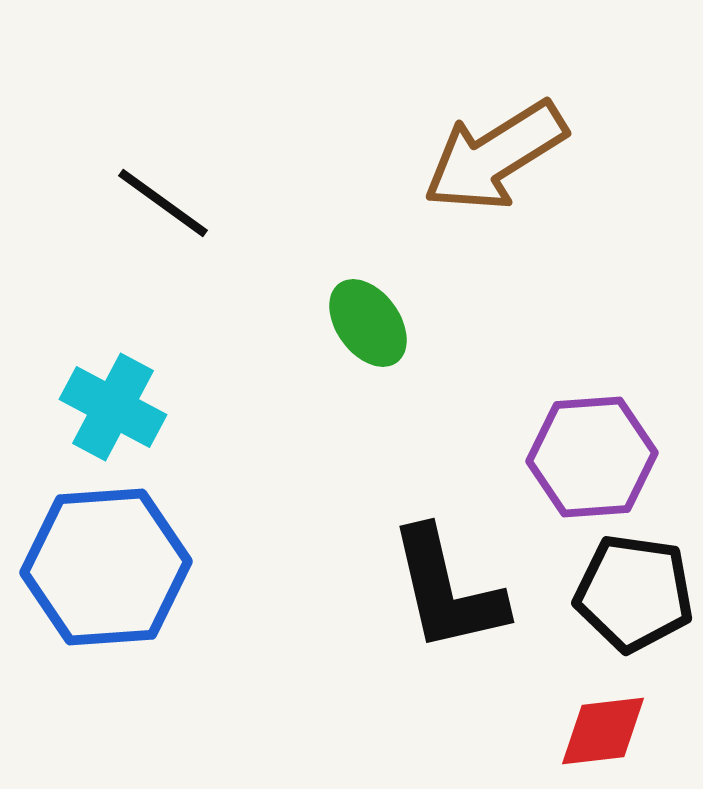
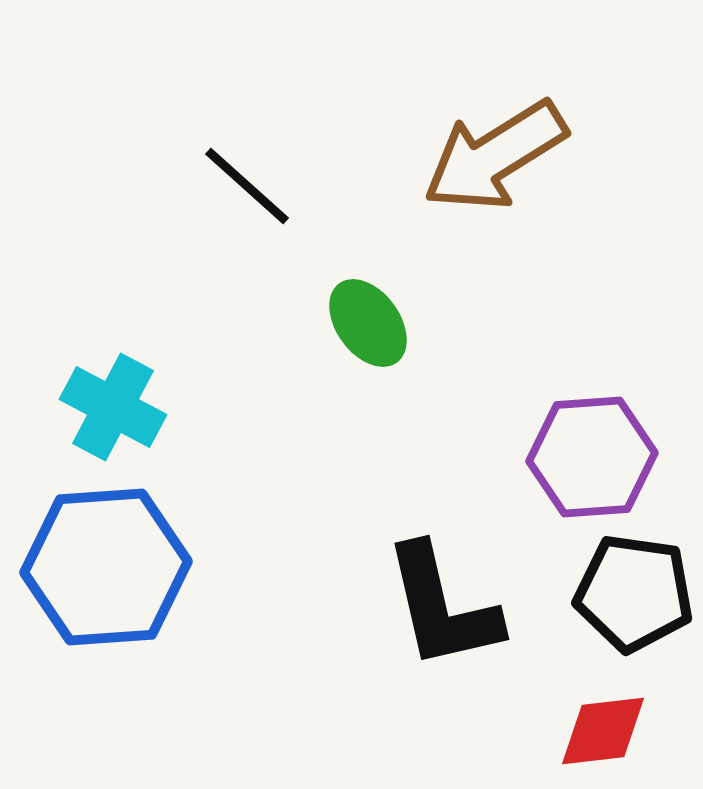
black line: moved 84 px right, 17 px up; rotated 6 degrees clockwise
black L-shape: moved 5 px left, 17 px down
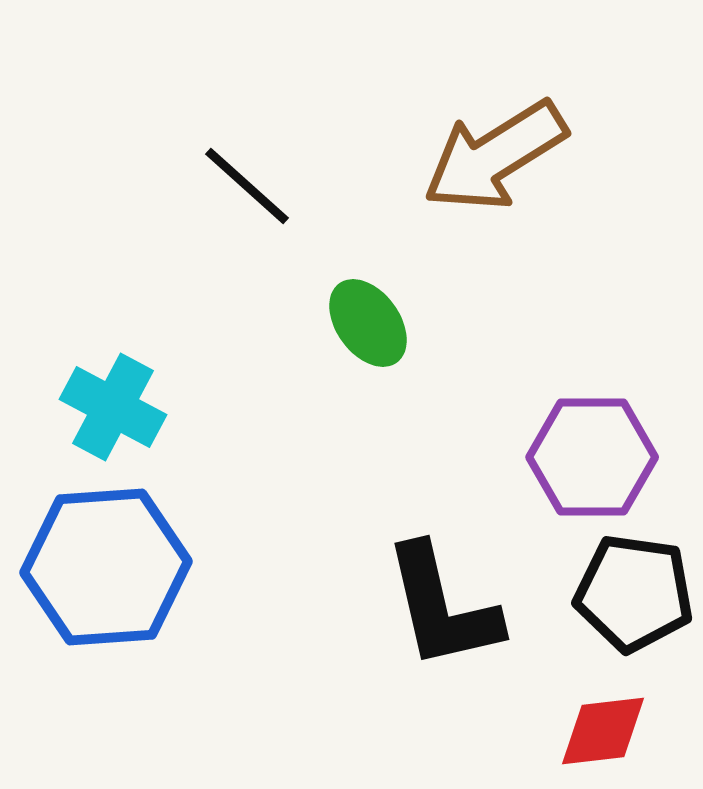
purple hexagon: rotated 4 degrees clockwise
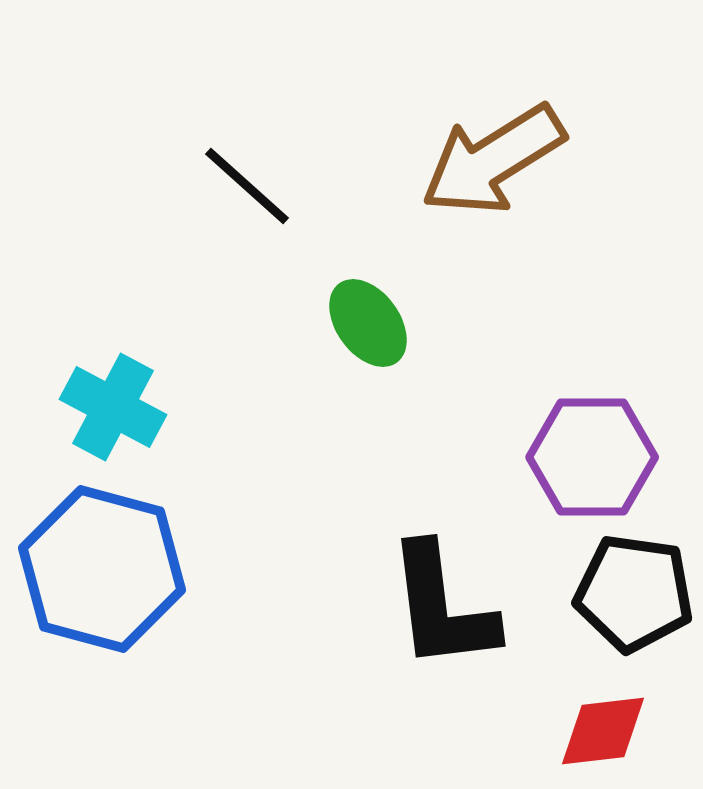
brown arrow: moved 2 px left, 4 px down
blue hexagon: moved 4 px left, 2 px down; rotated 19 degrees clockwise
black L-shape: rotated 6 degrees clockwise
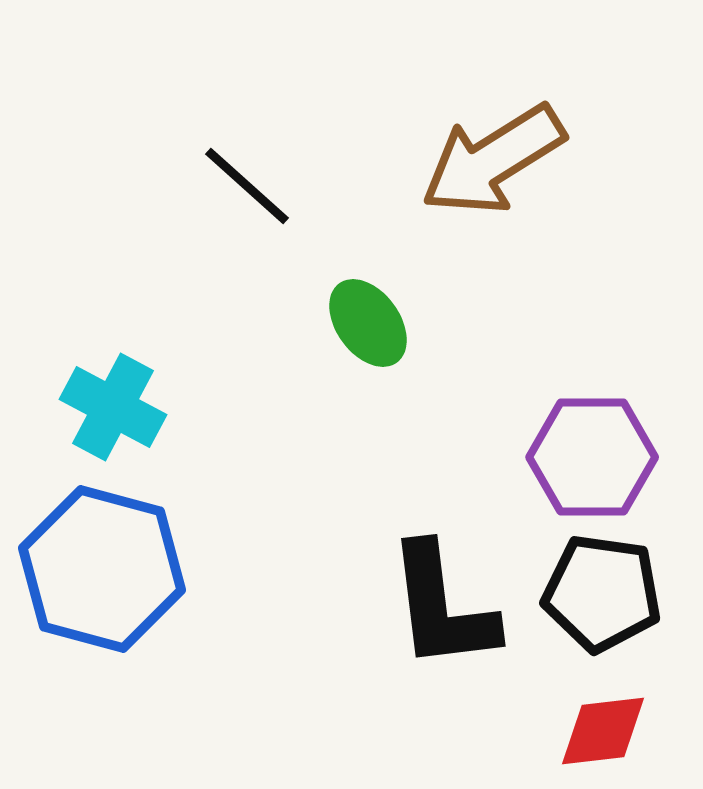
black pentagon: moved 32 px left
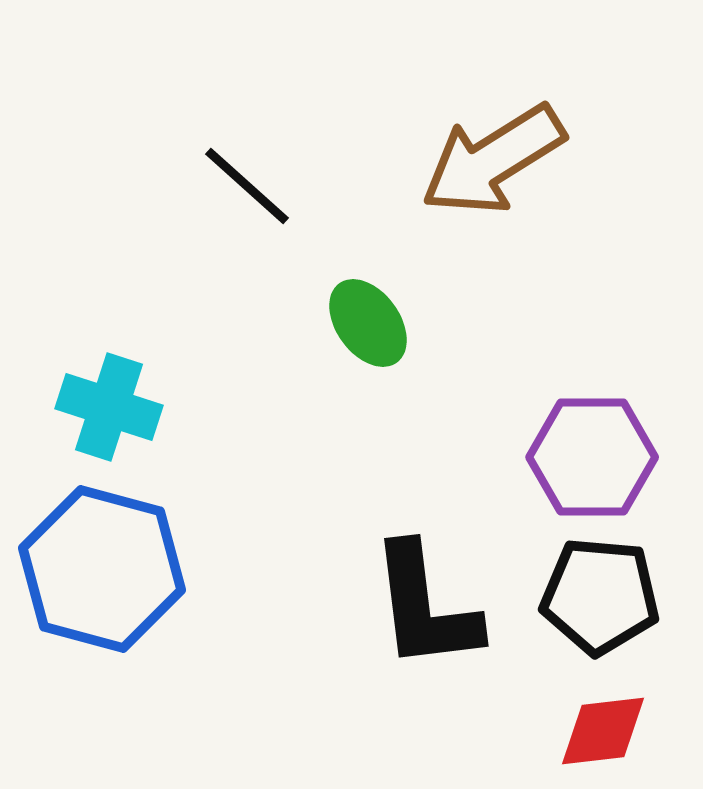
cyan cross: moved 4 px left; rotated 10 degrees counterclockwise
black pentagon: moved 2 px left, 3 px down; rotated 3 degrees counterclockwise
black L-shape: moved 17 px left
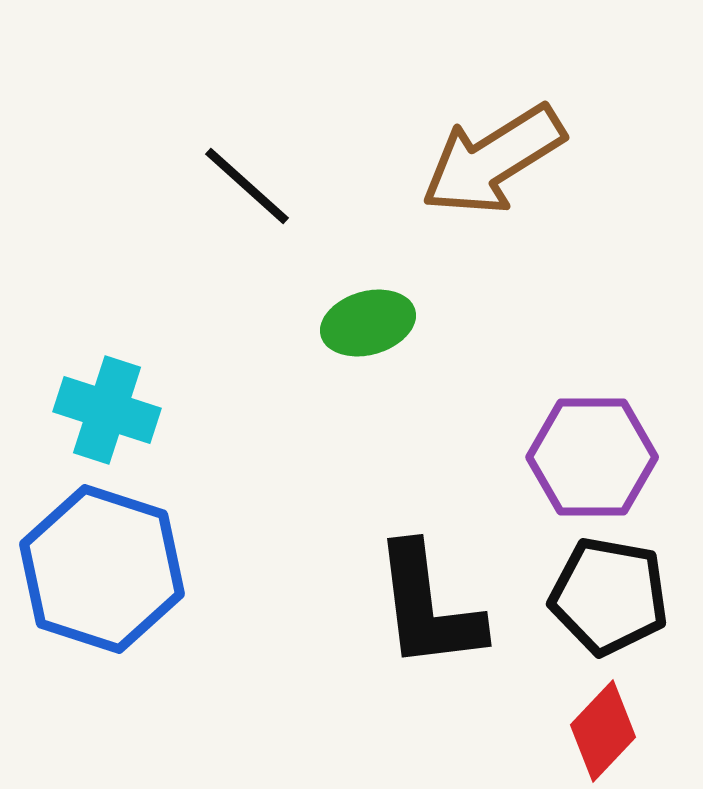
green ellipse: rotated 70 degrees counterclockwise
cyan cross: moved 2 px left, 3 px down
blue hexagon: rotated 3 degrees clockwise
black pentagon: moved 9 px right; rotated 5 degrees clockwise
black L-shape: moved 3 px right
red diamond: rotated 40 degrees counterclockwise
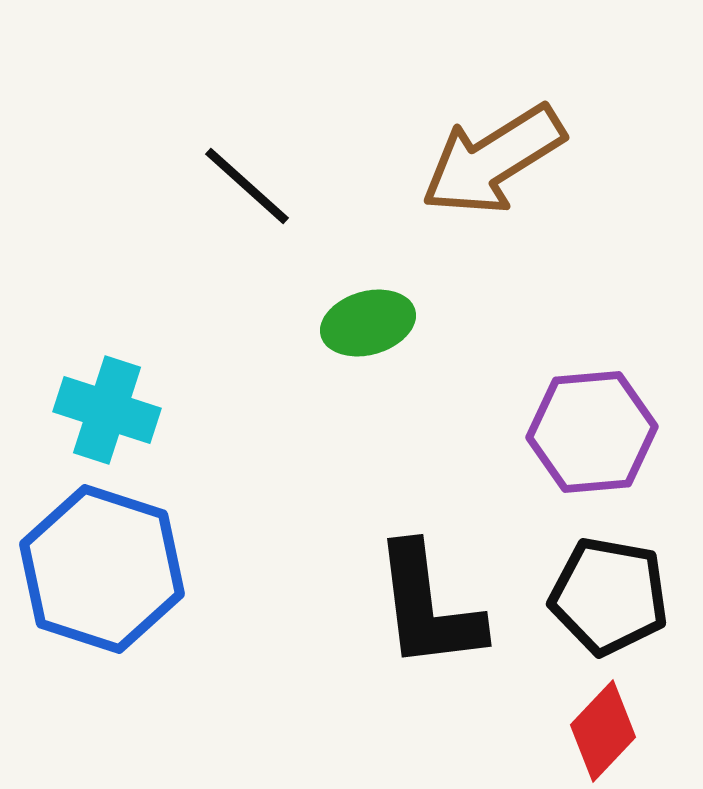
purple hexagon: moved 25 px up; rotated 5 degrees counterclockwise
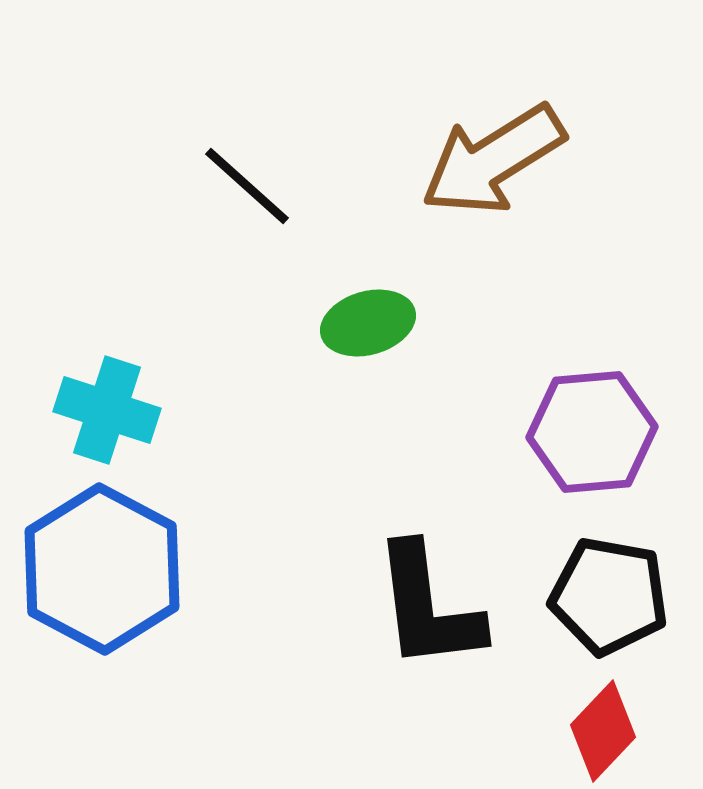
blue hexagon: rotated 10 degrees clockwise
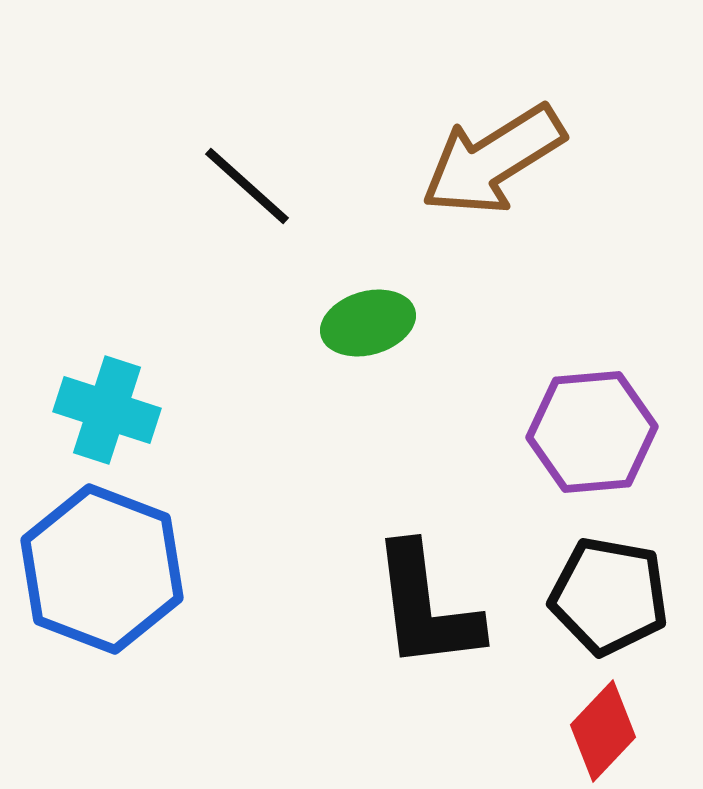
blue hexagon: rotated 7 degrees counterclockwise
black L-shape: moved 2 px left
